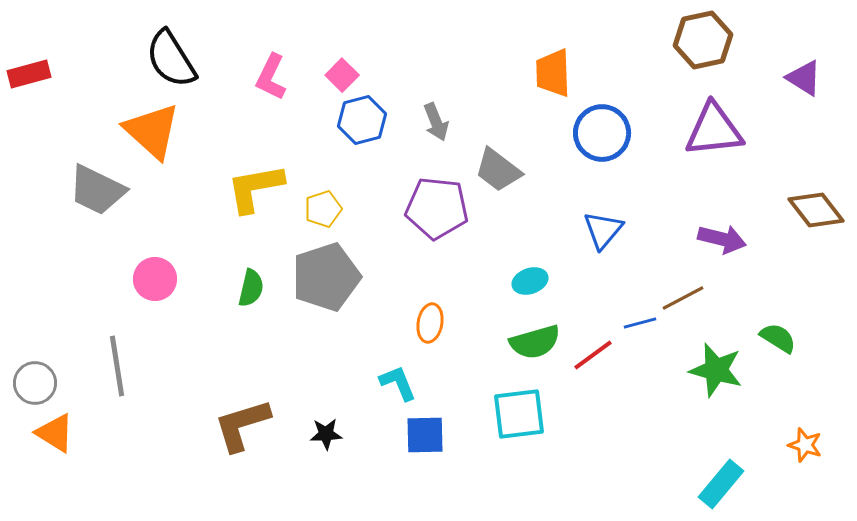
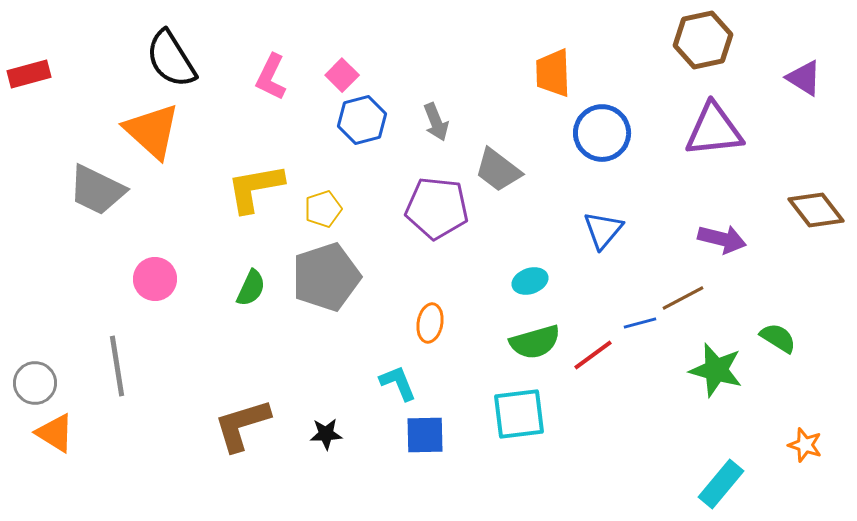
green semicircle at (251, 288): rotated 12 degrees clockwise
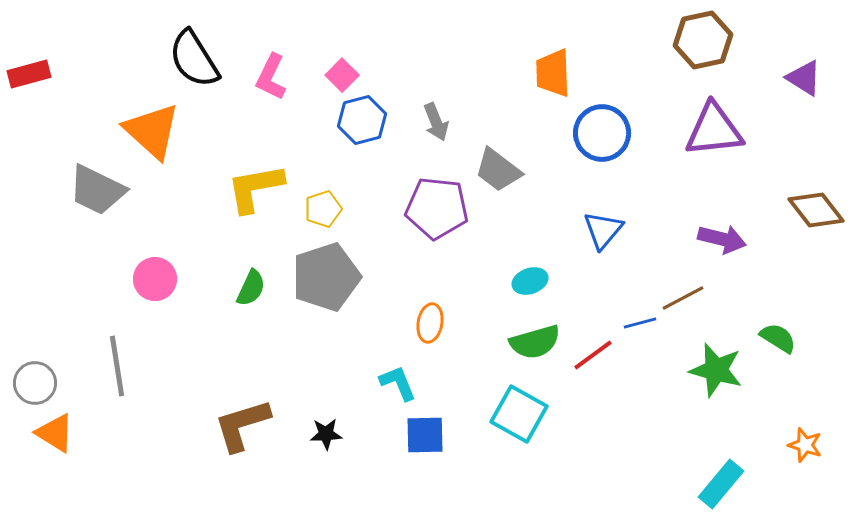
black semicircle at (171, 59): moved 23 px right
cyan square at (519, 414): rotated 36 degrees clockwise
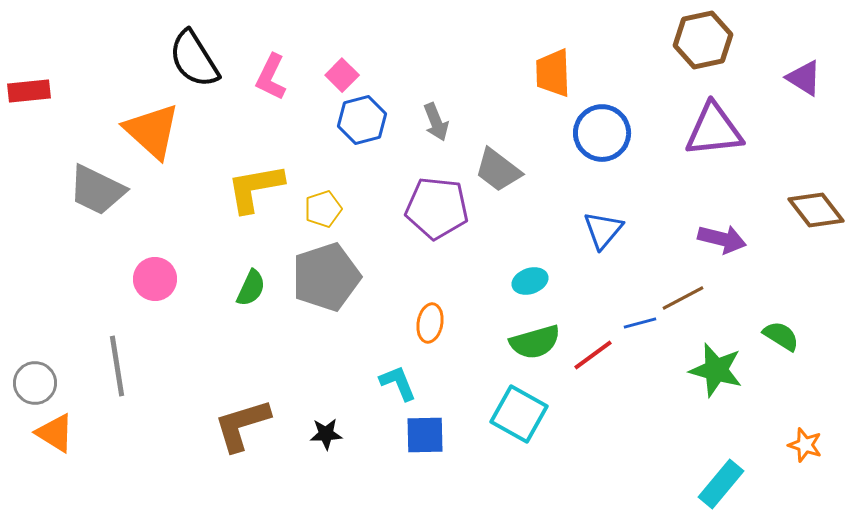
red rectangle at (29, 74): moved 17 px down; rotated 9 degrees clockwise
green semicircle at (778, 338): moved 3 px right, 2 px up
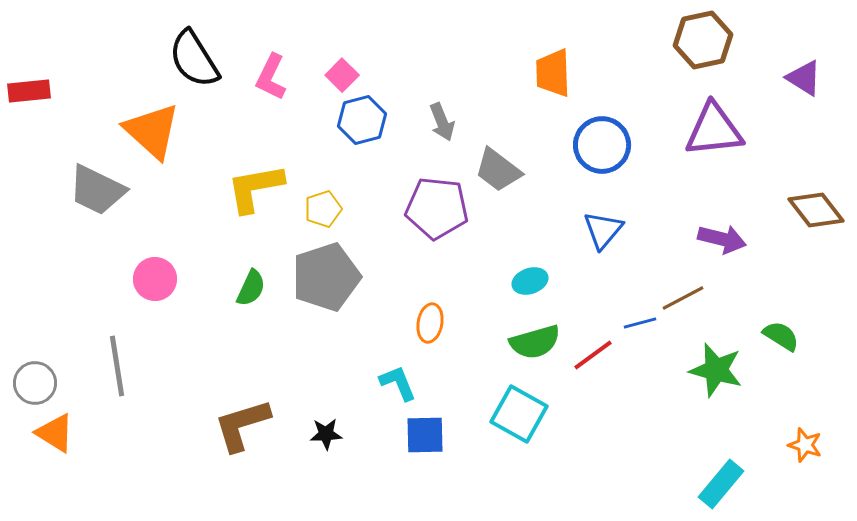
gray arrow at (436, 122): moved 6 px right
blue circle at (602, 133): moved 12 px down
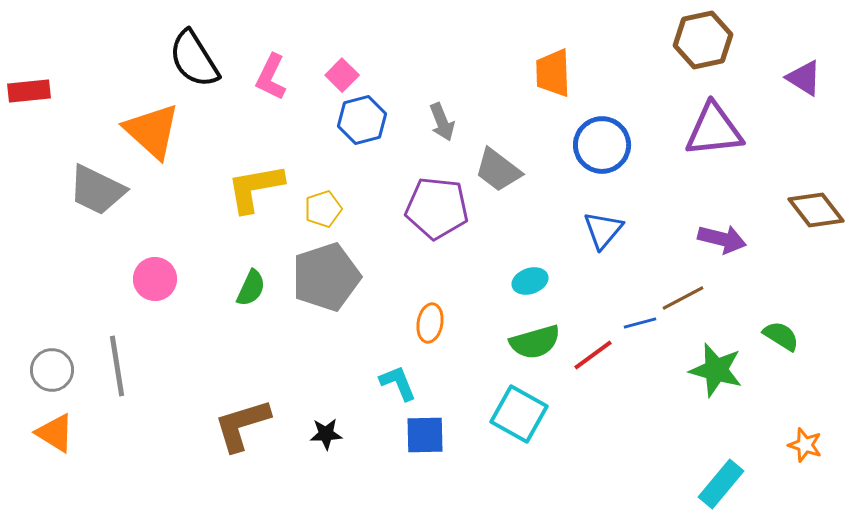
gray circle at (35, 383): moved 17 px right, 13 px up
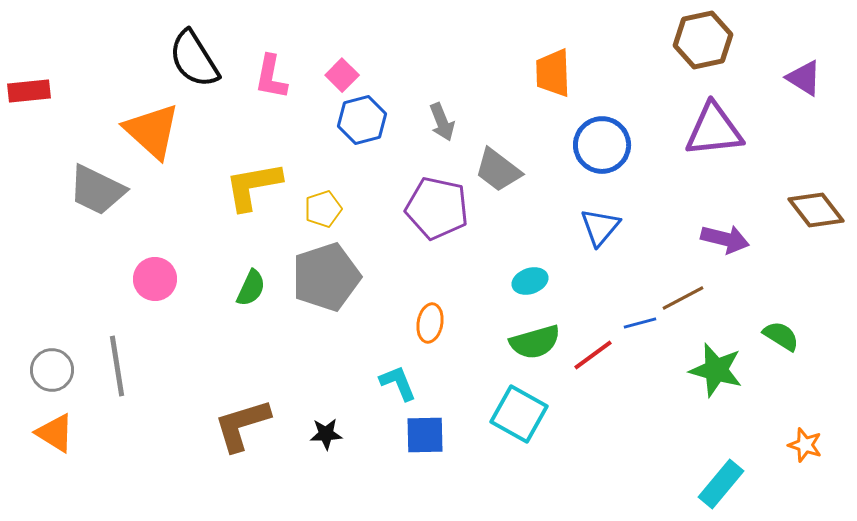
pink L-shape at (271, 77): rotated 15 degrees counterclockwise
yellow L-shape at (255, 188): moved 2 px left, 2 px up
purple pentagon at (437, 208): rotated 6 degrees clockwise
blue triangle at (603, 230): moved 3 px left, 3 px up
purple arrow at (722, 239): moved 3 px right
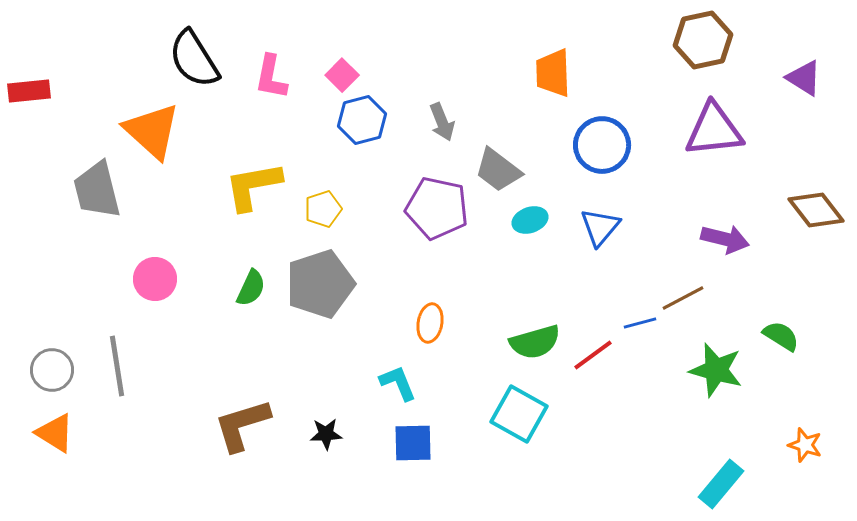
gray trapezoid at (97, 190): rotated 50 degrees clockwise
gray pentagon at (326, 277): moved 6 px left, 7 px down
cyan ellipse at (530, 281): moved 61 px up
blue square at (425, 435): moved 12 px left, 8 px down
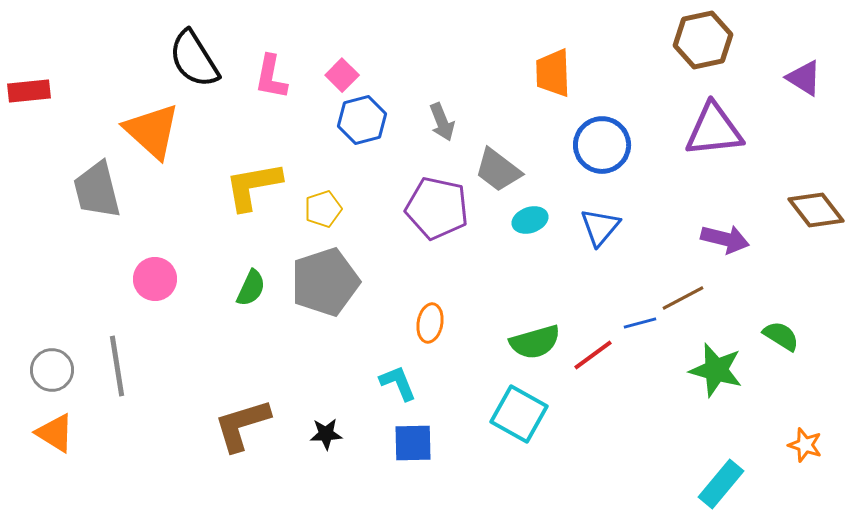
gray pentagon at (320, 284): moved 5 px right, 2 px up
